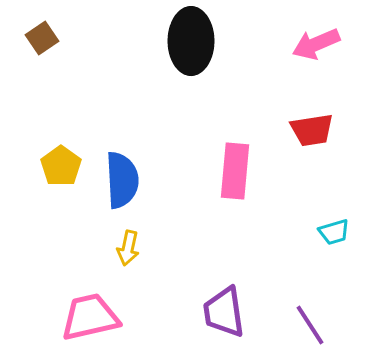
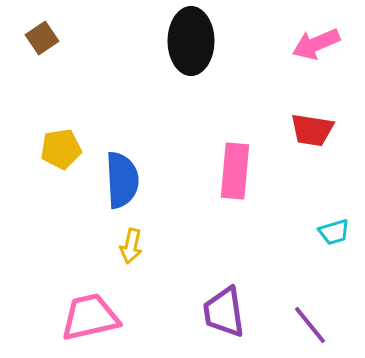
red trapezoid: rotated 18 degrees clockwise
yellow pentagon: moved 17 px up; rotated 27 degrees clockwise
yellow arrow: moved 3 px right, 2 px up
purple line: rotated 6 degrees counterclockwise
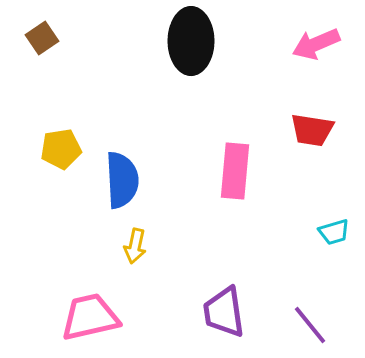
yellow arrow: moved 4 px right
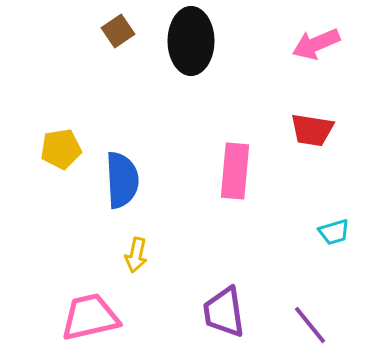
brown square: moved 76 px right, 7 px up
yellow arrow: moved 1 px right, 9 px down
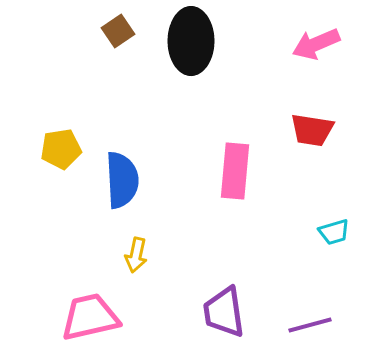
purple line: rotated 66 degrees counterclockwise
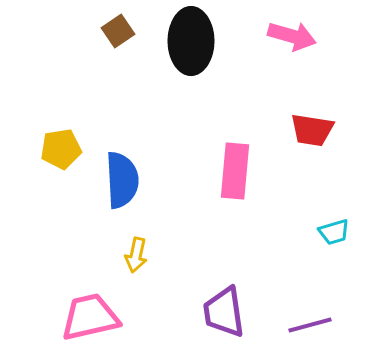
pink arrow: moved 24 px left, 8 px up; rotated 141 degrees counterclockwise
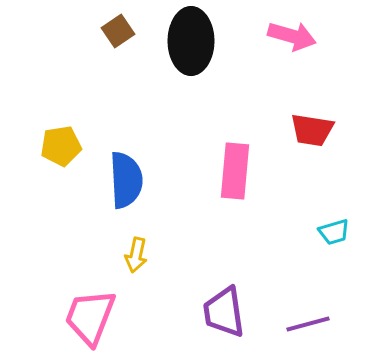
yellow pentagon: moved 3 px up
blue semicircle: moved 4 px right
pink trapezoid: rotated 56 degrees counterclockwise
purple line: moved 2 px left, 1 px up
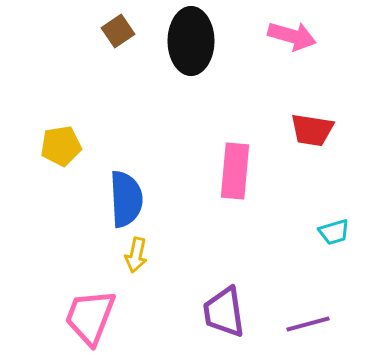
blue semicircle: moved 19 px down
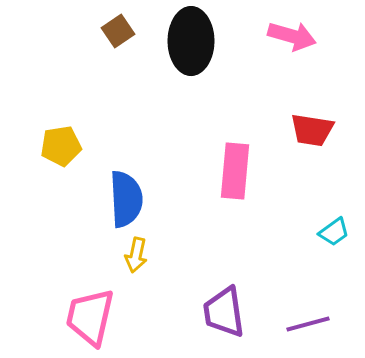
cyan trapezoid: rotated 20 degrees counterclockwise
pink trapezoid: rotated 8 degrees counterclockwise
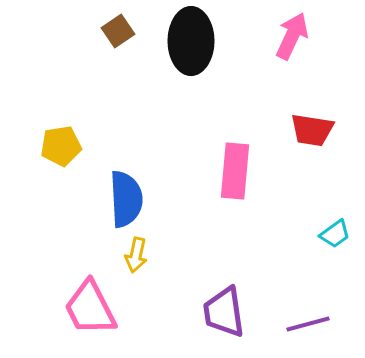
pink arrow: rotated 81 degrees counterclockwise
cyan trapezoid: moved 1 px right, 2 px down
pink trapezoid: moved 9 px up; rotated 40 degrees counterclockwise
